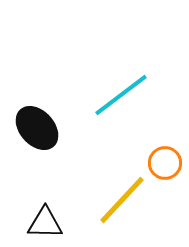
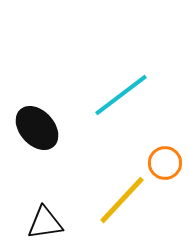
black triangle: rotated 9 degrees counterclockwise
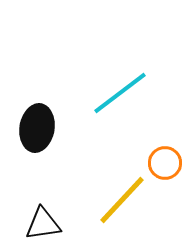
cyan line: moved 1 px left, 2 px up
black ellipse: rotated 51 degrees clockwise
black triangle: moved 2 px left, 1 px down
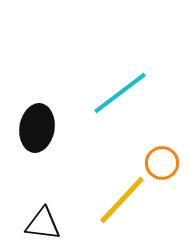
orange circle: moved 3 px left
black triangle: rotated 15 degrees clockwise
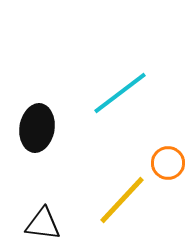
orange circle: moved 6 px right
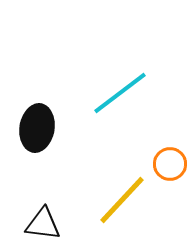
orange circle: moved 2 px right, 1 px down
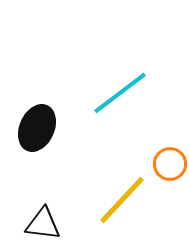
black ellipse: rotated 15 degrees clockwise
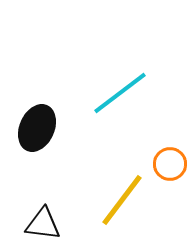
yellow line: rotated 6 degrees counterclockwise
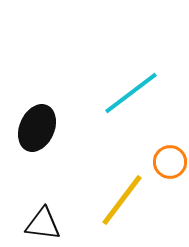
cyan line: moved 11 px right
orange circle: moved 2 px up
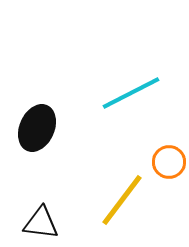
cyan line: rotated 10 degrees clockwise
orange circle: moved 1 px left
black triangle: moved 2 px left, 1 px up
